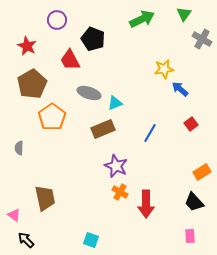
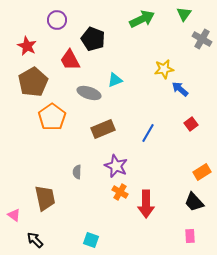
brown pentagon: moved 1 px right, 2 px up
cyan triangle: moved 23 px up
blue line: moved 2 px left
gray semicircle: moved 58 px right, 24 px down
black arrow: moved 9 px right
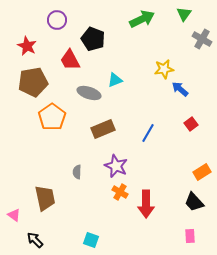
brown pentagon: rotated 20 degrees clockwise
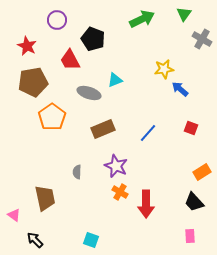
red square: moved 4 px down; rotated 32 degrees counterclockwise
blue line: rotated 12 degrees clockwise
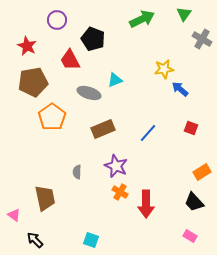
pink rectangle: rotated 56 degrees counterclockwise
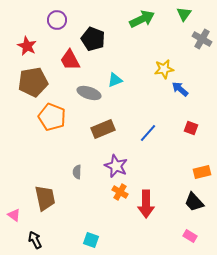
orange pentagon: rotated 16 degrees counterclockwise
orange rectangle: rotated 18 degrees clockwise
black arrow: rotated 18 degrees clockwise
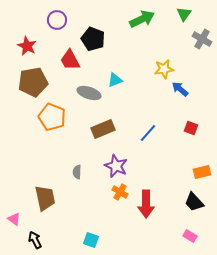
pink triangle: moved 4 px down
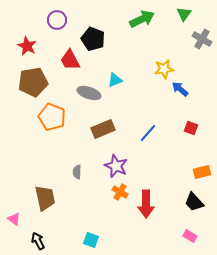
black arrow: moved 3 px right, 1 px down
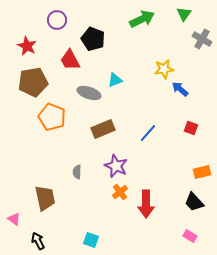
orange cross: rotated 21 degrees clockwise
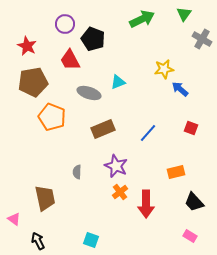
purple circle: moved 8 px right, 4 px down
cyan triangle: moved 3 px right, 2 px down
orange rectangle: moved 26 px left
